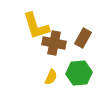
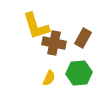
yellow semicircle: moved 2 px left, 1 px down
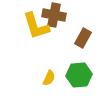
brown cross: moved 28 px up
green hexagon: moved 2 px down
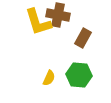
brown cross: moved 4 px right
yellow L-shape: moved 2 px right, 4 px up
green hexagon: rotated 10 degrees clockwise
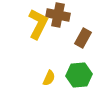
yellow L-shape: moved 2 px down; rotated 136 degrees counterclockwise
green hexagon: rotated 10 degrees counterclockwise
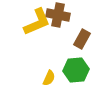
yellow L-shape: moved 1 px left, 2 px up; rotated 40 degrees clockwise
brown rectangle: moved 1 px left, 1 px down
green hexagon: moved 3 px left, 5 px up
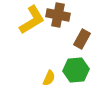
yellow L-shape: moved 5 px left, 2 px up; rotated 8 degrees counterclockwise
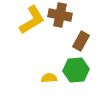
brown cross: moved 2 px right
brown rectangle: moved 1 px left, 2 px down
yellow semicircle: rotated 119 degrees counterclockwise
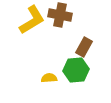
brown rectangle: moved 3 px right, 6 px down
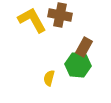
yellow L-shape: rotated 88 degrees counterclockwise
green hexagon: moved 2 px right, 5 px up; rotated 10 degrees clockwise
yellow semicircle: rotated 70 degrees counterclockwise
